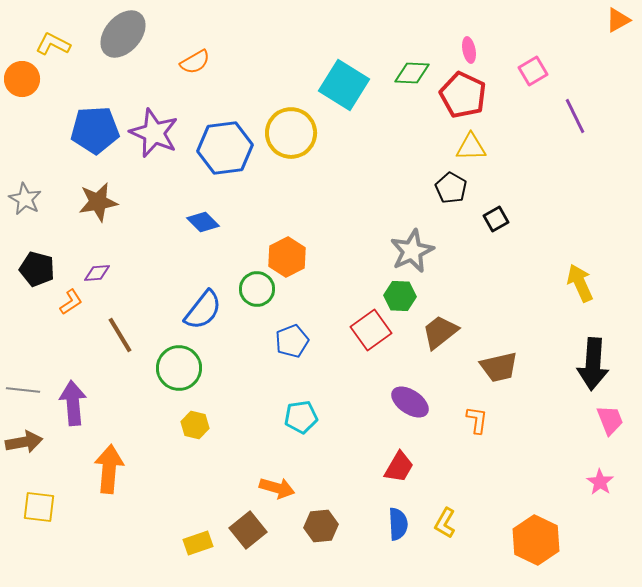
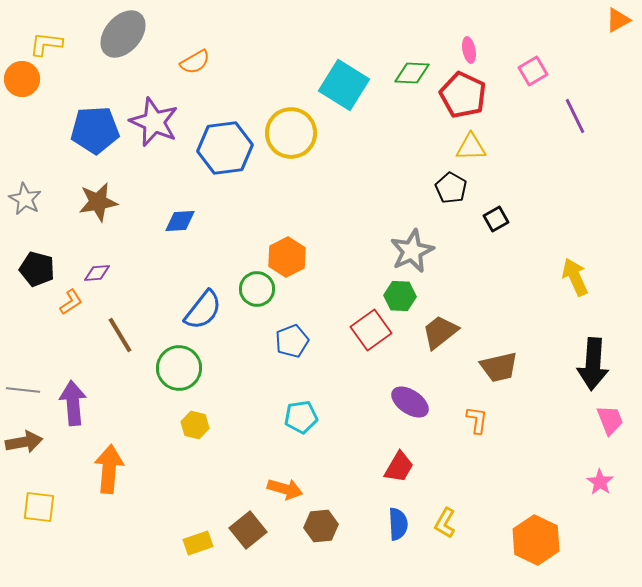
yellow L-shape at (53, 44): moved 7 px left; rotated 20 degrees counterclockwise
purple star at (154, 133): moved 11 px up
blue diamond at (203, 222): moved 23 px left, 1 px up; rotated 48 degrees counterclockwise
yellow arrow at (580, 283): moved 5 px left, 6 px up
orange arrow at (277, 488): moved 8 px right, 1 px down
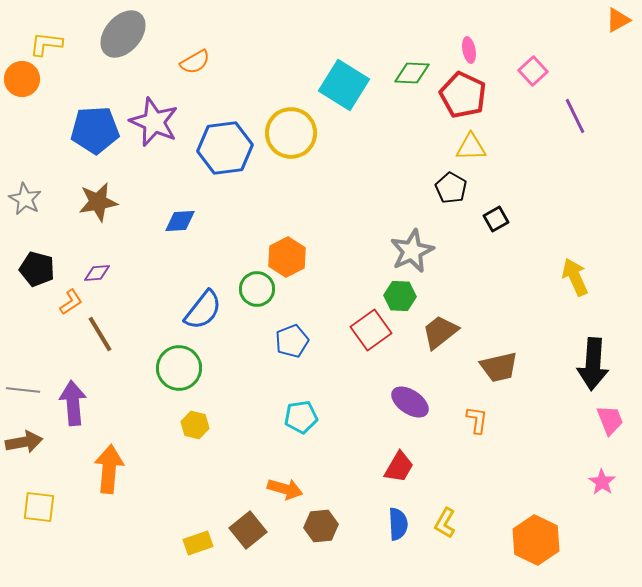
pink square at (533, 71): rotated 12 degrees counterclockwise
brown line at (120, 335): moved 20 px left, 1 px up
pink star at (600, 482): moved 2 px right
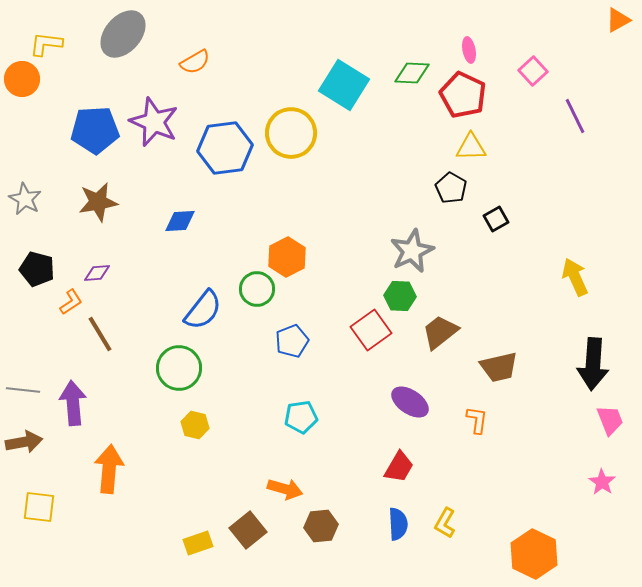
orange hexagon at (536, 540): moved 2 px left, 14 px down
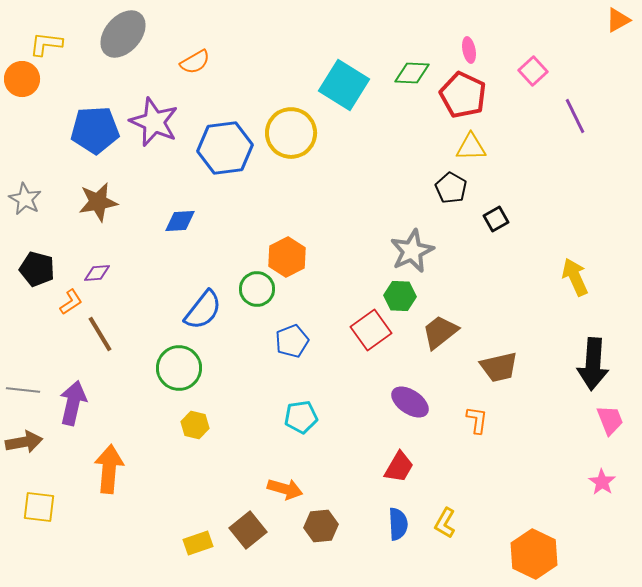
purple arrow at (73, 403): rotated 18 degrees clockwise
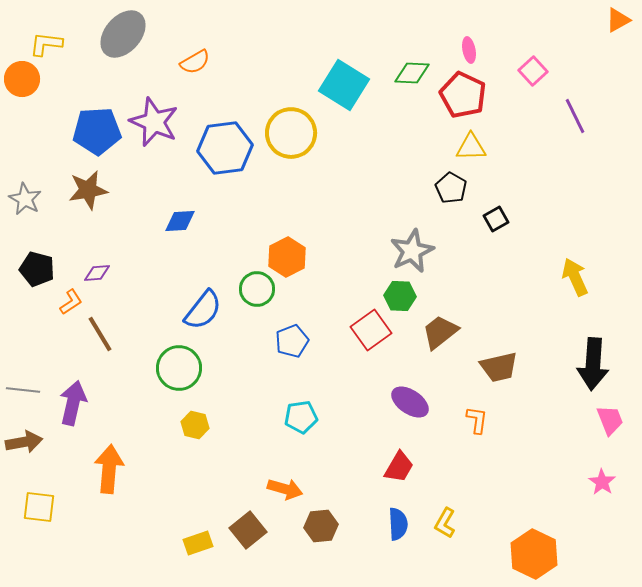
blue pentagon at (95, 130): moved 2 px right, 1 px down
brown star at (98, 202): moved 10 px left, 12 px up
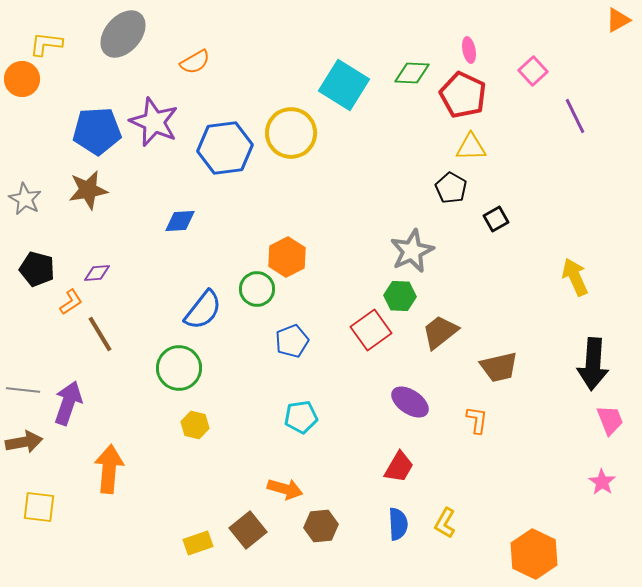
purple arrow at (73, 403): moved 5 px left; rotated 6 degrees clockwise
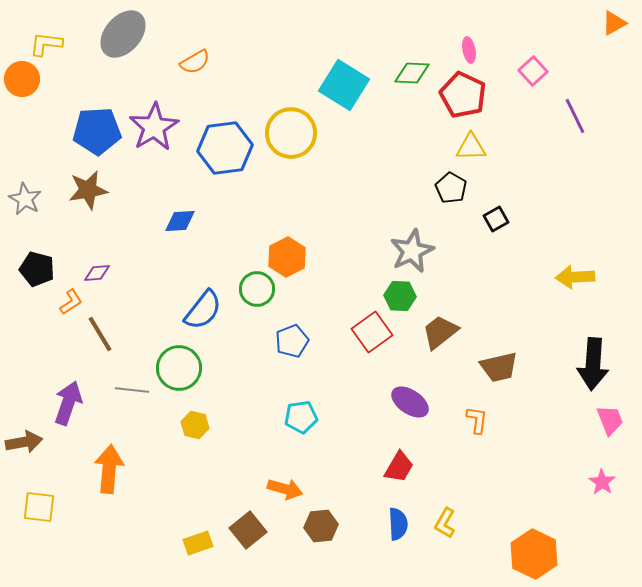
orange triangle at (618, 20): moved 4 px left, 3 px down
purple star at (154, 122): moved 5 px down; rotated 18 degrees clockwise
yellow arrow at (575, 277): rotated 69 degrees counterclockwise
red square at (371, 330): moved 1 px right, 2 px down
gray line at (23, 390): moved 109 px right
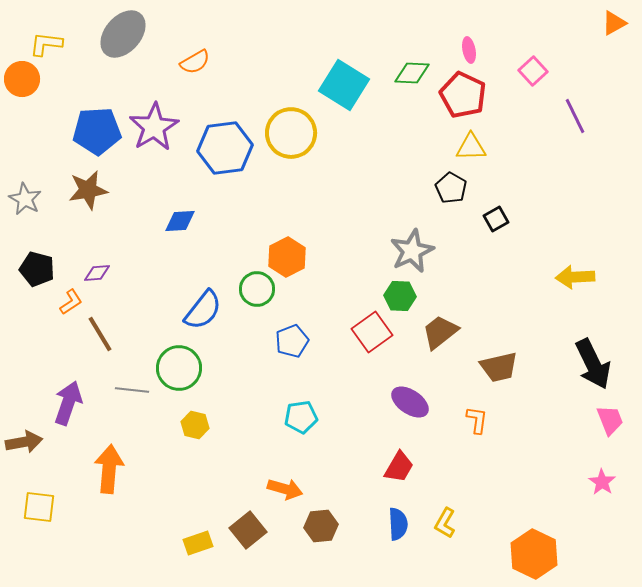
black arrow at (593, 364): rotated 30 degrees counterclockwise
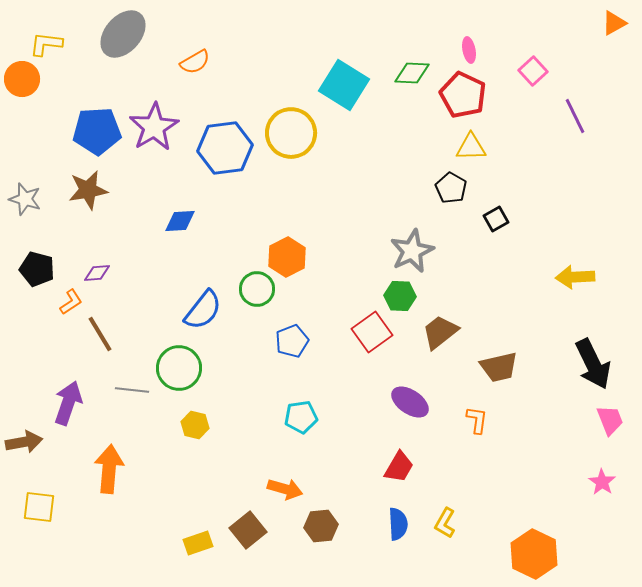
gray star at (25, 199): rotated 12 degrees counterclockwise
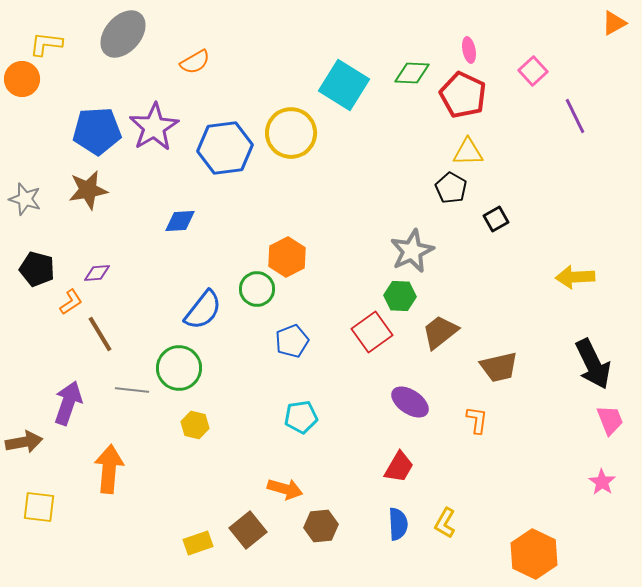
yellow triangle at (471, 147): moved 3 px left, 5 px down
